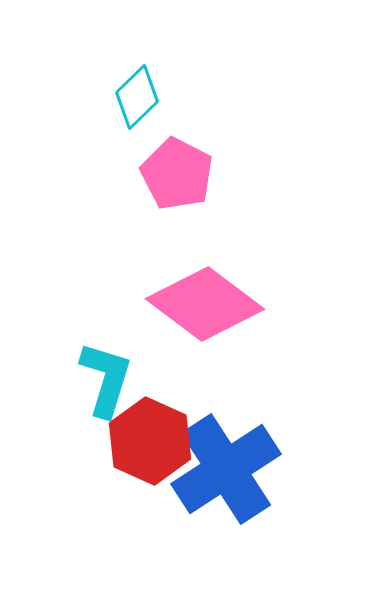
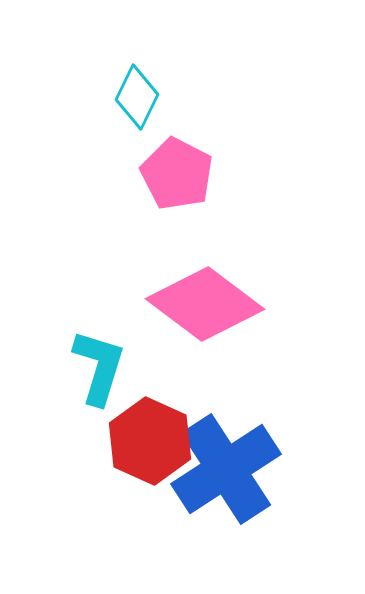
cyan diamond: rotated 20 degrees counterclockwise
cyan L-shape: moved 7 px left, 12 px up
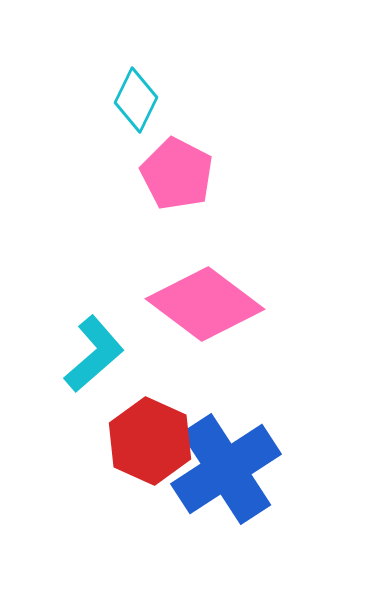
cyan diamond: moved 1 px left, 3 px down
cyan L-shape: moved 5 px left, 13 px up; rotated 32 degrees clockwise
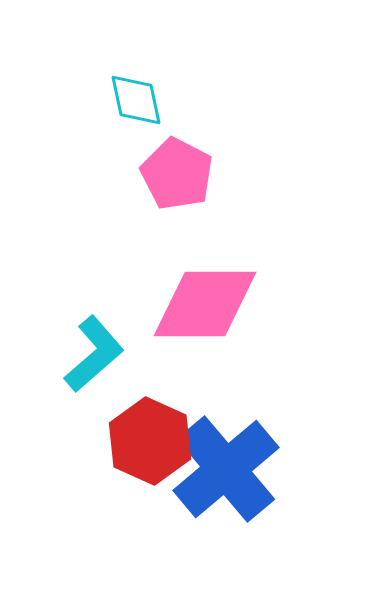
cyan diamond: rotated 38 degrees counterclockwise
pink diamond: rotated 37 degrees counterclockwise
blue cross: rotated 7 degrees counterclockwise
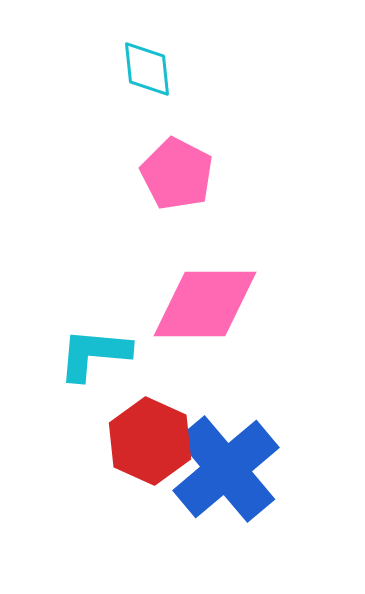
cyan diamond: moved 11 px right, 31 px up; rotated 6 degrees clockwise
cyan L-shape: rotated 134 degrees counterclockwise
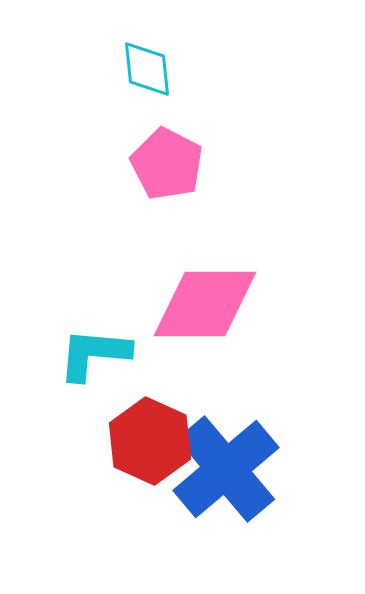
pink pentagon: moved 10 px left, 10 px up
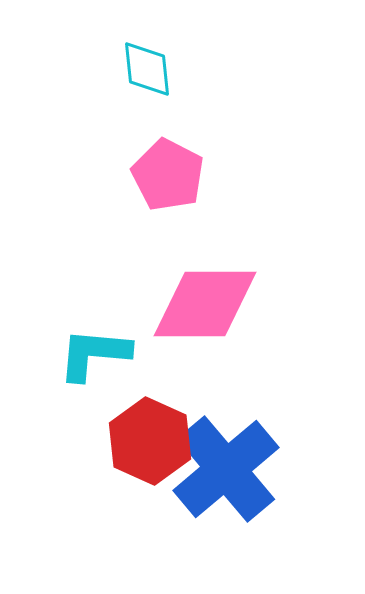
pink pentagon: moved 1 px right, 11 px down
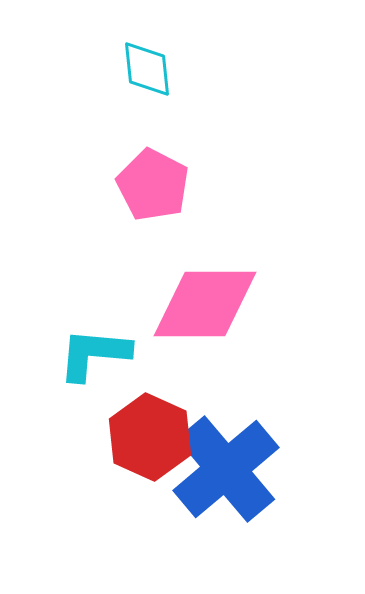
pink pentagon: moved 15 px left, 10 px down
red hexagon: moved 4 px up
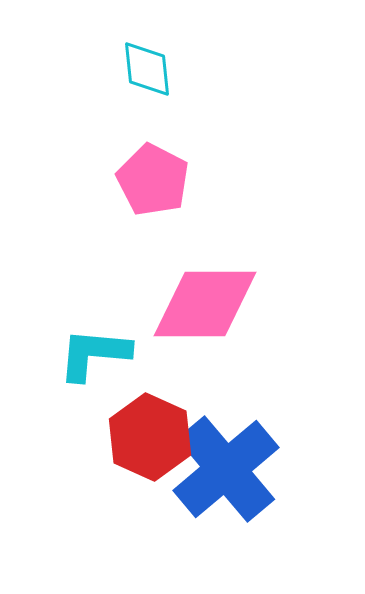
pink pentagon: moved 5 px up
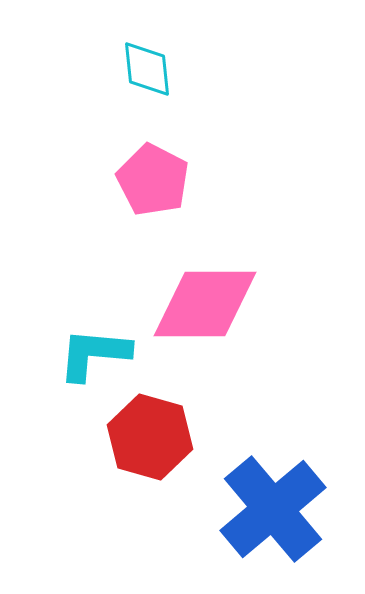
red hexagon: rotated 8 degrees counterclockwise
blue cross: moved 47 px right, 40 px down
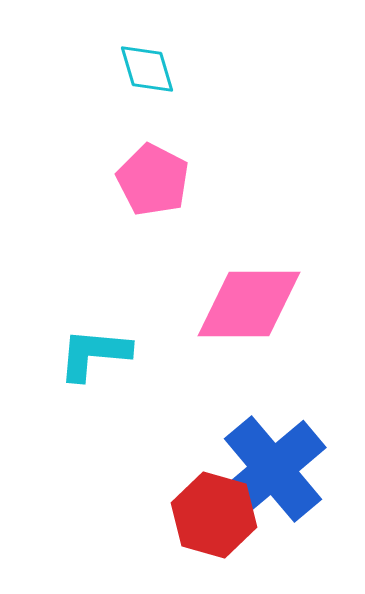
cyan diamond: rotated 10 degrees counterclockwise
pink diamond: moved 44 px right
red hexagon: moved 64 px right, 78 px down
blue cross: moved 40 px up
